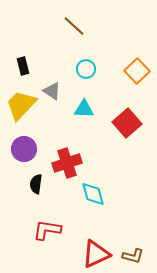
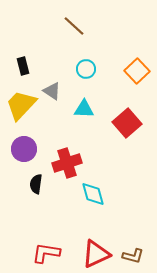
red L-shape: moved 1 px left, 23 px down
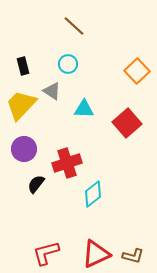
cyan circle: moved 18 px left, 5 px up
black semicircle: rotated 30 degrees clockwise
cyan diamond: rotated 68 degrees clockwise
red L-shape: rotated 24 degrees counterclockwise
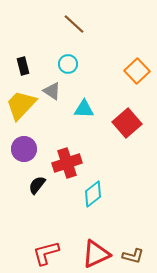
brown line: moved 2 px up
black semicircle: moved 1 px right, 1 px down
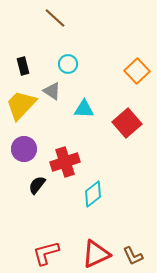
brown line: moved 19 px left, 6 px up
red cross: moved 2 px left, 1 px up
brown L-shape: rotated 50 degrees clockwise
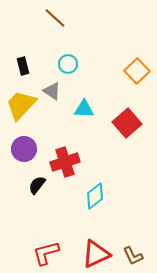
cyan diamond: moved 2 px right, 2 px down
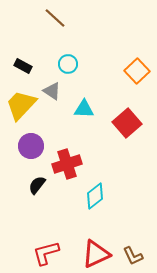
black rectangle: rotated 48 degrees counterclockwise
purple circle: moved 7 px right, 3 px up
red cross: moved 2 px right, 2 px down
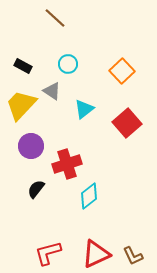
orange square: moved 15 px left
cyan triangle: rotated 40 degrees counterclockwise
black semicircle: moved 1 px left, 4 px down
cyan diamond: moved 6 px left
red L-shape: moved 2 px right
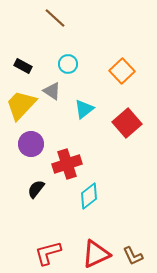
purple circle: moved 2 px up
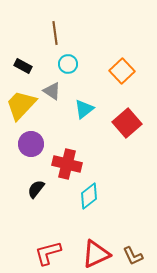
brown line: moved 15 px down; rotated 40 degrees clockwise
red cross: rotated 32 degrees clockwise
